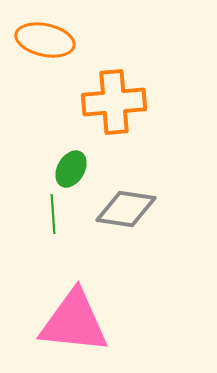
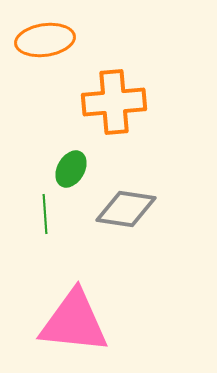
orange ellipse: rotated 20 degrees counterclockwise
green line: moved 8 px left
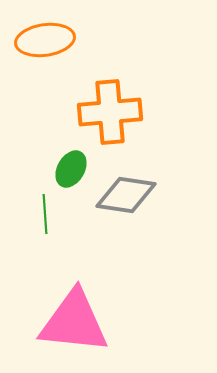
orange cross: moved 4 px left, 10 px down
gray diamond: moved 14 px up
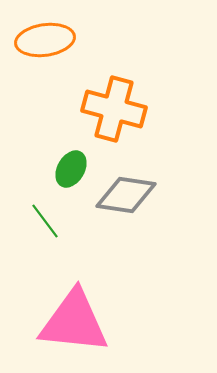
orange cross: moved 4 px right, 3 px up; rotated 20 degrees clockwise
green line: moved 7 px down; rotated 33 degrees counterclockwise
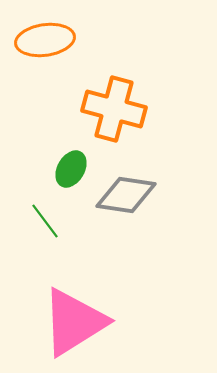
pink triangle: rotated 38 degrees counterclockwise
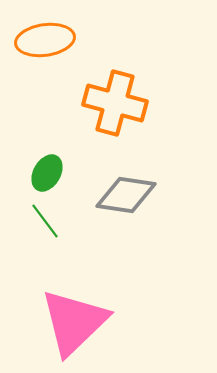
orange cross: moved 1 px right, 6 px up
green ellipse: moved 24 px left, 4 px down
pink triangle: rotated 12 degrees counterclockwise
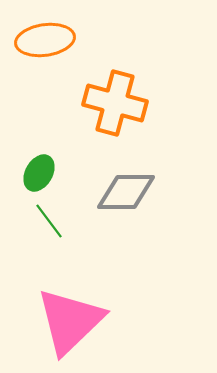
green ellipse: moved 8 px left
gray diamond: moved 3 px up; rotated 8 degrees counterclockwise
green line: moved 4 px right
pink triangle: moved 4 px left, 1 px up
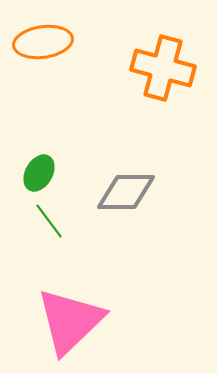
orange ellipse: moved 2 px left, 2 px down
orange cross: moved 48 px right, 35 px up
